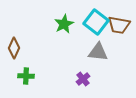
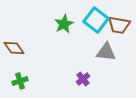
cyan square: moved 2 px up
brown diamond: rotated 60 degrees counterclockwise
gray triangle: moved 8 px right
green cross: moved 6 px left, 5 px down; rotated 21 degrees counterclockwise
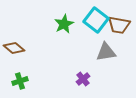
brown diamond: rotated 15 degrees counterclockwise
gray triangle: rotated 15 degrees counterclockwise
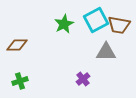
cyan square: rotated 25 degrees clockwise
brown diamond: moved 3 px right, 3 px up; rotated 40 degrees counterclockwise
gray triangle: rotated 10 degrees clockwise
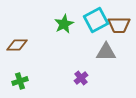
brown trapezoid: rotated 10 degrees counterclockwise
purple cross: moved 2 px left, 1 px up
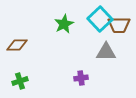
cyan square: moved 4 px right, 1 px up; rotated 15 degrees counterclockwise
purple cross: rotated 32 degrees clockwise
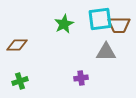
cyan square: rotated 35 degrees clockwise
